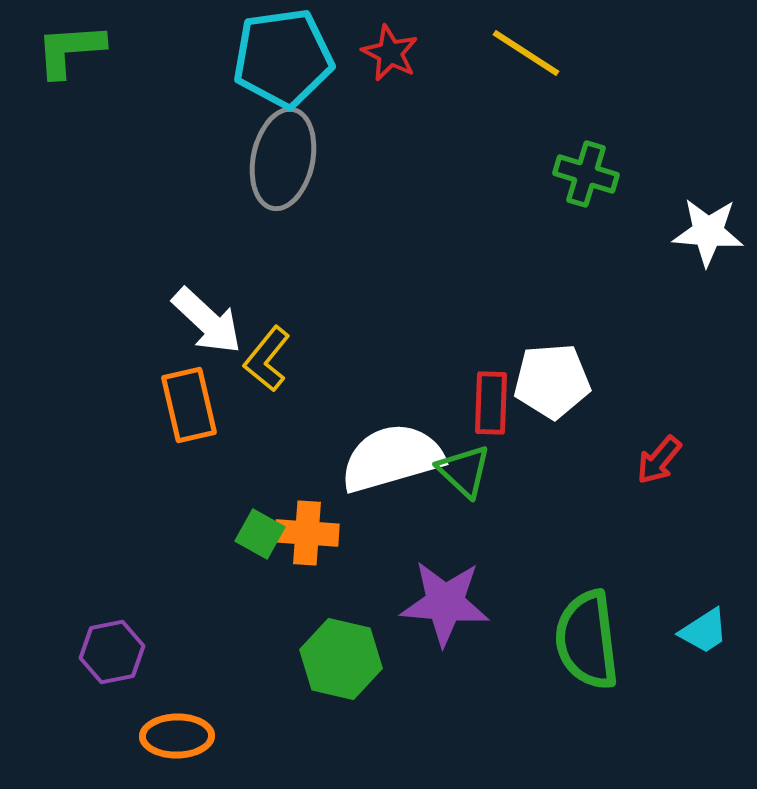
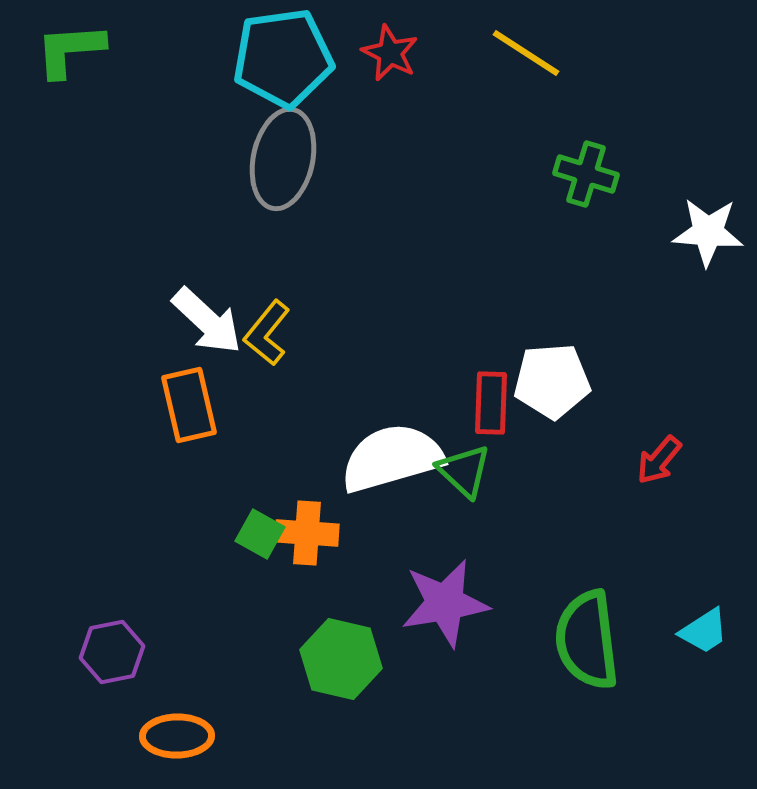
yellow L-shape: moved 26 px up
purple star: rotated 14 degrees counterclockwise
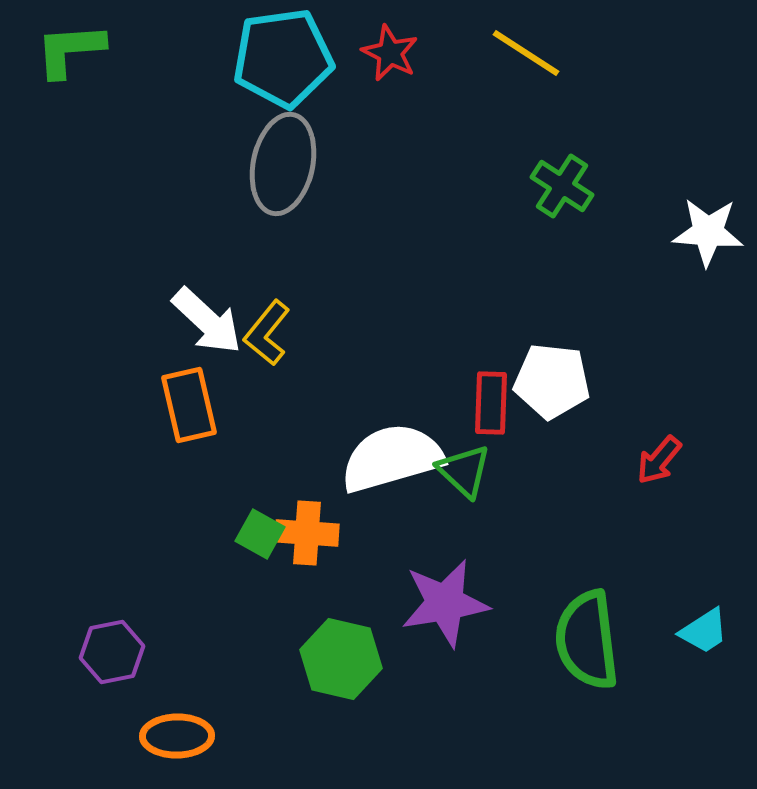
gray ellipse: moved 5 px down
green cross: moved 24 px left, 12 px down; rotated 16 degrees clockwise
white pentagon: rotated 10 degrees clockwise
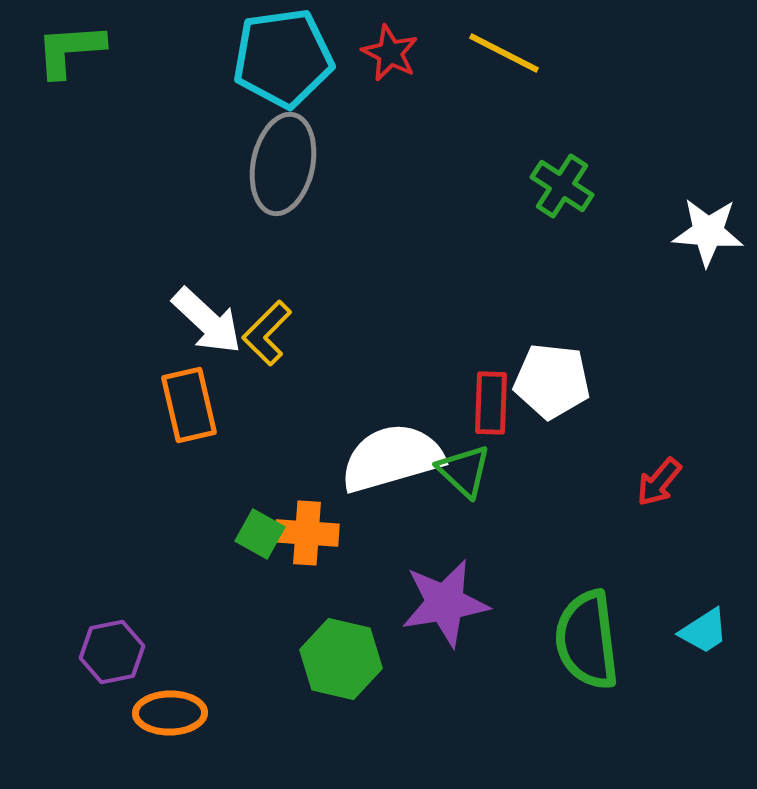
yellow line: moved 22 px left; rotated 6 degrees counterclockwise
yellow L-shape: rotated 6 degrees clockwise
red arrow: moved 22 px down
orange ellipse: moved 7 px left, 23 px up
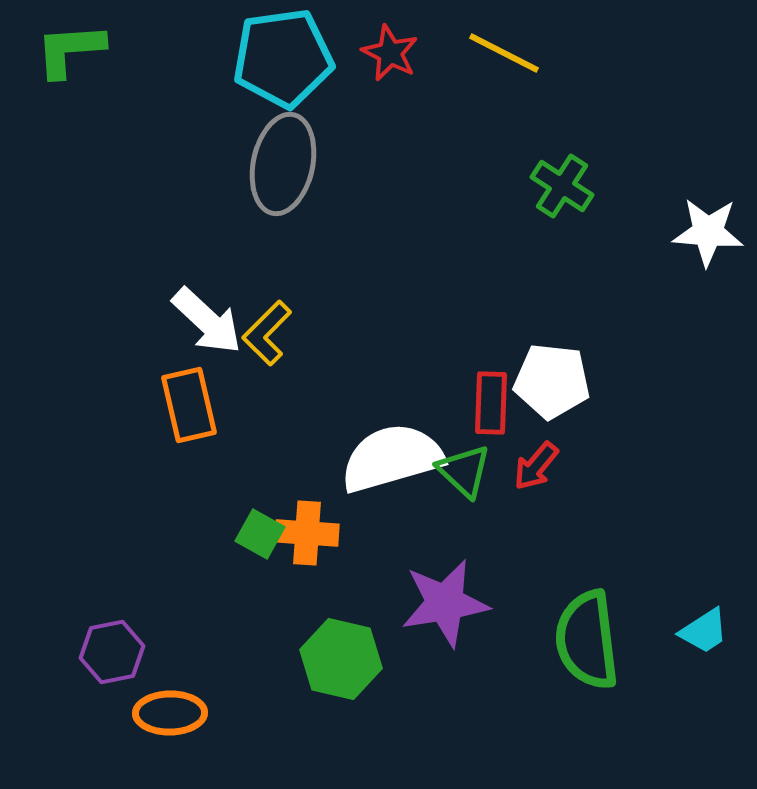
red arrow: moved 123 px left, 16 px up
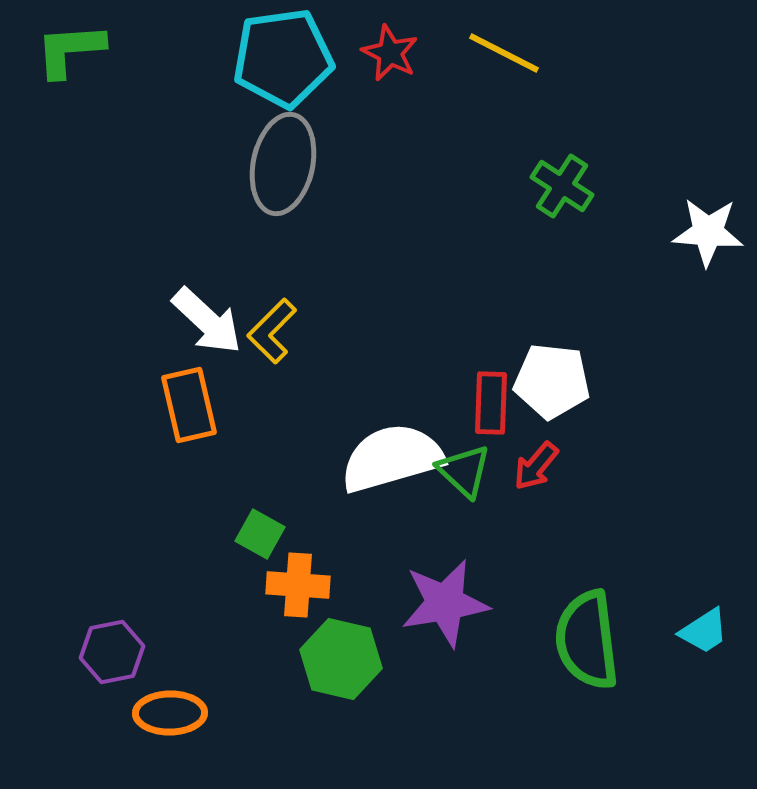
yellow L-shape: moved 5 px right, 2 px up
orange cross: moved 9 px left, 52 px down
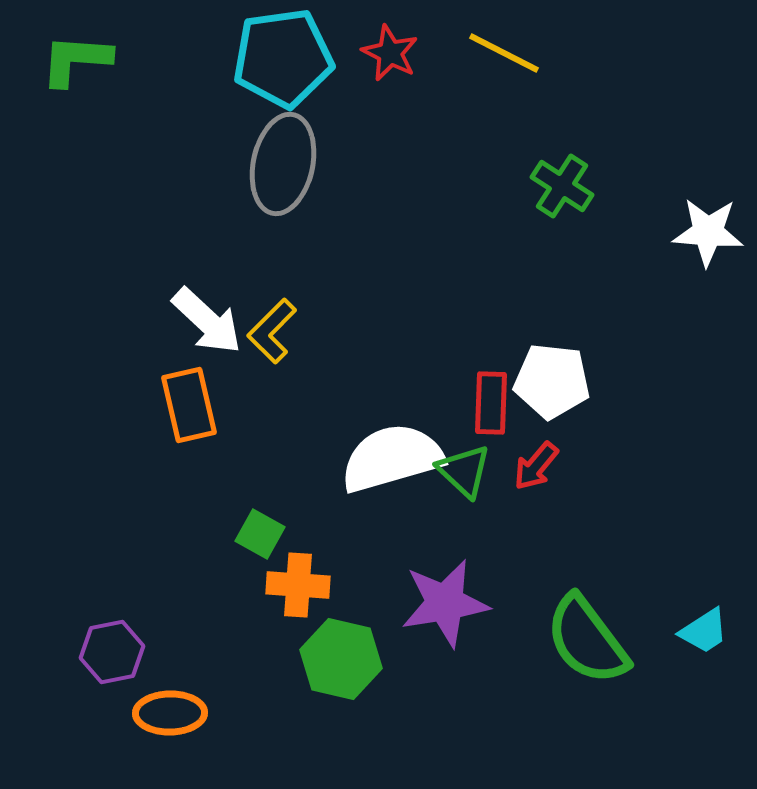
green L-shape: moved 6 px right, 10 px down; rotated 8 degrees clockwise
green semicircle: rotated 30 degrees counterclockwise
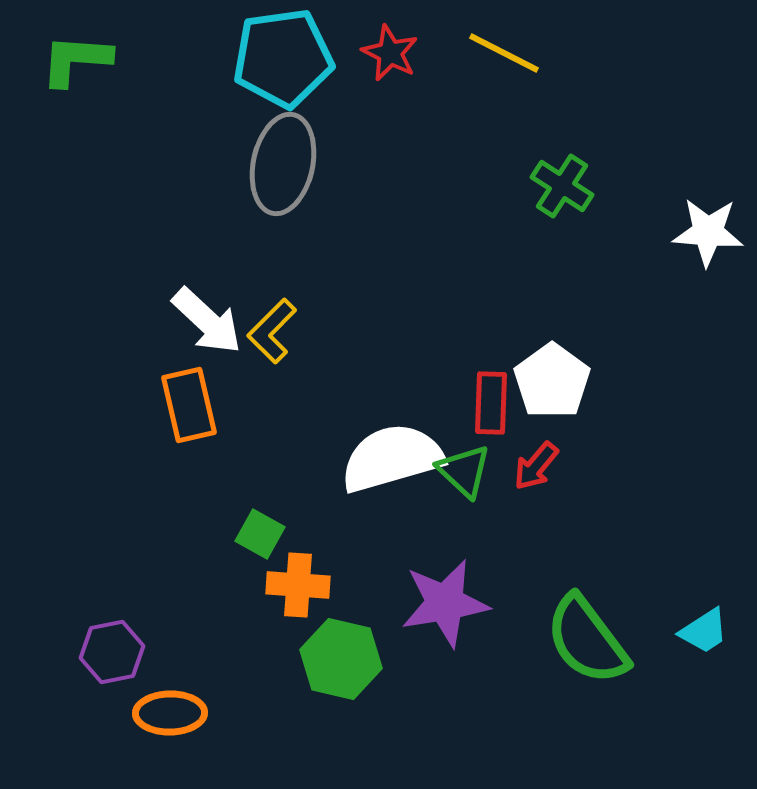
white pentagon: rotated 30 degrees clockwise
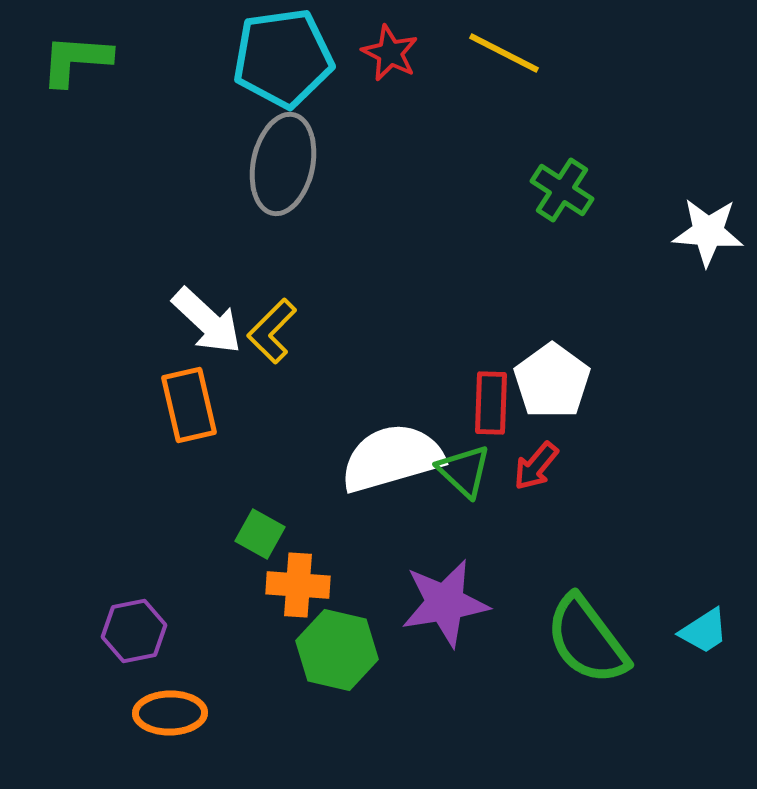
green cross: moved 4 px down
purple hexagon: moved 22 px right, 21 px up
green hexagon: moved 4 px left, 9 px up
